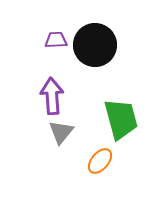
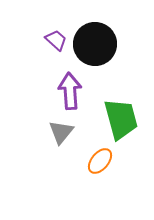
purple trapezoid: rotated 45 degrees clockwise
black circle: moved 1 px up
purple arrow: moved 18 px right, 5 px up
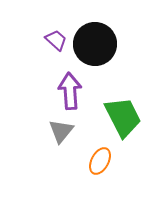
green trapezoid: moved 2 px right, 2 px up; rotated 12 degrees counterclockwise
gray triangle: moved 1 px up
orange ellipse: rotated 12 degrees counterclockwise
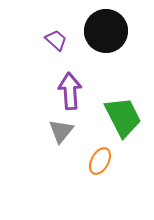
black circle: moved 11 px right, 13 px up
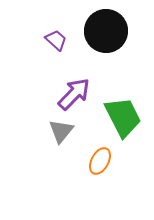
purple arrow: moved 4 px right, 3 px down; rotated 48 degrees clockwise
